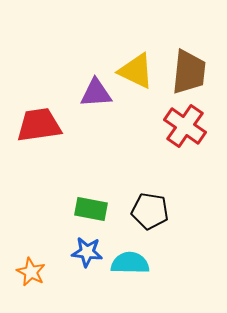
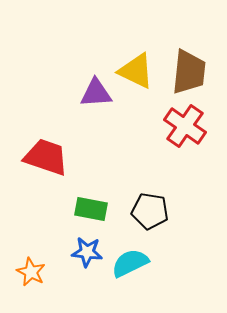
red trapezoid: moved 7 px right, 32 px down; rotated 27 degrees clockwise
cyan semicircle: rotated 27 degrees counterclockwise
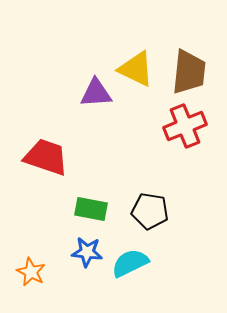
yellow triangle: moved 2 px up
red cross: rotated 33 degrees clockwise
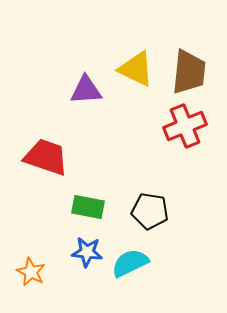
purple triangle: moved 10 px left, 3 px up
green rectangle: moved 3 px left, 2 px up
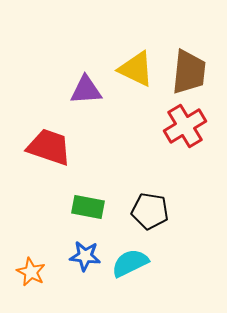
red cross: rotated 9 degrees counterclockwise
red trapezoid: moved 3 px right, 10 px up
blue star: moved 2 px left, 4 px down
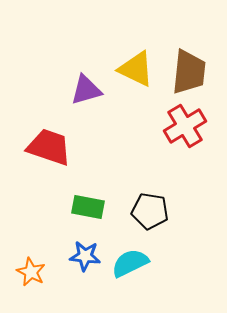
purple triangle: rotated 12 degrees counterclockwise
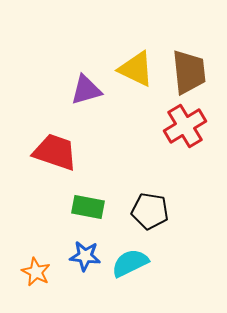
brown trapezoid: rotated 12 degrees counterclockwise
red trapezoid: moved 6 px right, 5 px down
orange star: moved 5 px right
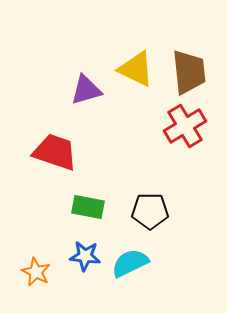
black pentagon: rotated 9 degrees counterclockwise
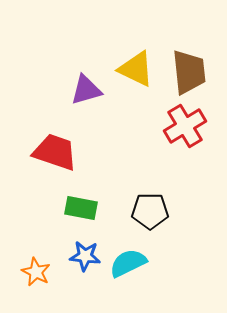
green rectangle: moved 7 px left, 1 px down
cyan semicircle: moved 2 px left
